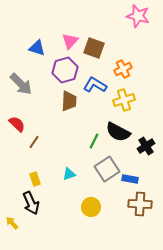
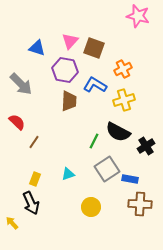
purple hexagon: rotated 25 degrees clockwise
red semicircle: moved 2 px up
cyan triangle: moved 1 px left
yellow rectangle: rotated 40 degrees clockwise
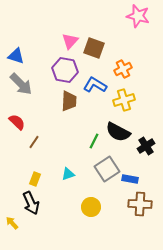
blue triangle: moved 21 px left, 8 px down
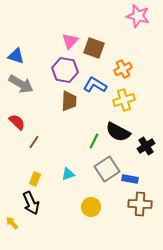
gray arrow: rotated 15 degrees counterclockwise
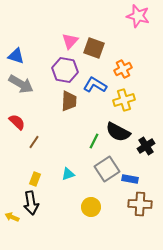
black arrow: rotated 15 degrees clockwise
yellow arrow: moved 6 px up; rotated 24 degrees counterclockwise
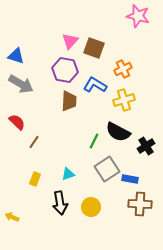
black arrow: moved 29 px right
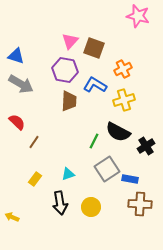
yellow rectangle: rotated 16 degrees clockwise
